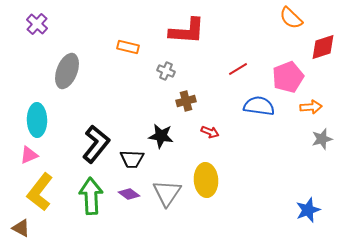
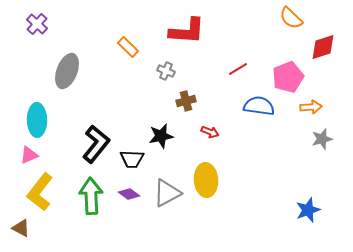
orange rectangle: rotated 30 degrees clockwise
black star: rotated 20 degrees counterclockwise
gray triangle: rotated 28 degrees clockwise
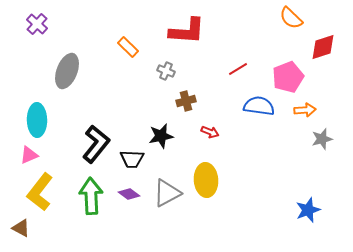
orange arrow: moved 6 px left, 3 px down
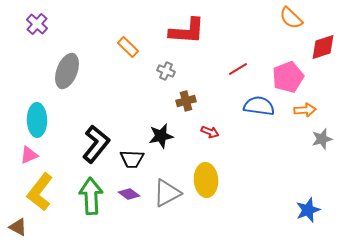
brown triangle: moved 3 px left, 1 px up
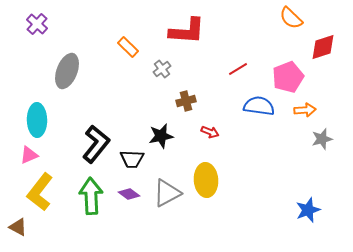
gray cross: moved 4 px left, 2 px up; rotated 30 degrees clockwise
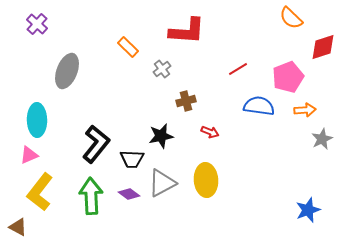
gray star: rotated 10 degrees counterclockwise
gray triangle: moved 5 px left, 10 px up
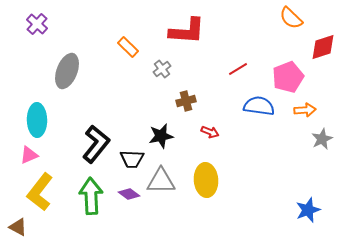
gray triangle: moved 1 px left, 2 px up; rotated 28 degrees clockwise
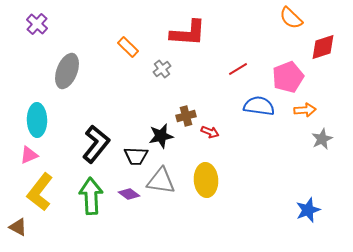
red L-shape: moved 1 px right, 2 px down
brown cross: moved 15 px down
black trapezoid: moved 4 px right, 3 px up
gray triangle: rotated 8 degrees clockwise
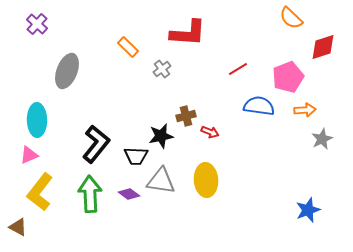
green arrow: moved 1 px left, 2 px up
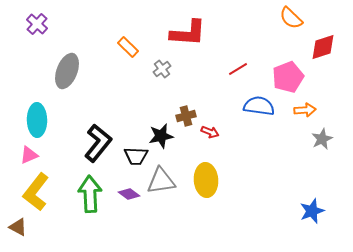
black L-shape: moved 2 px right, 1 px up
gray triangle: rotated 16 degrees counterclockwise
yellow L-shape: moved 4 px left
blue star: moved 4 px right, 1 px down
